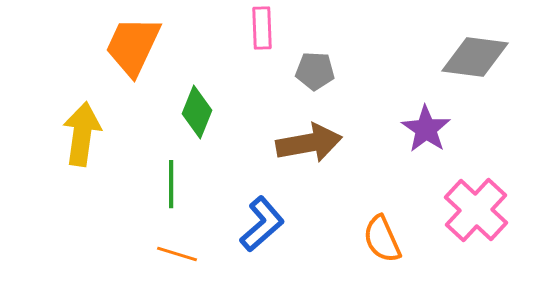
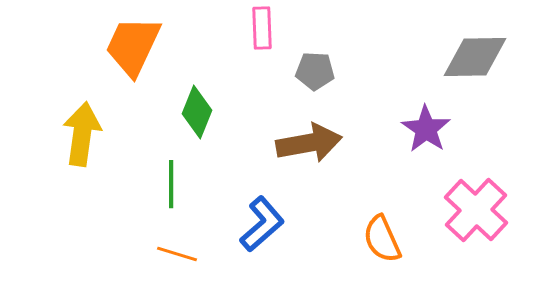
gray diamond: rotated 8 degrees counterclockwise
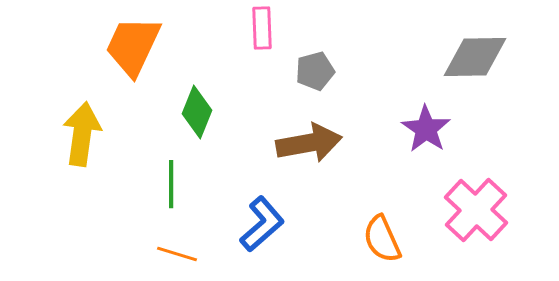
gray pentagon: rotated 18 degrees counterclockwise
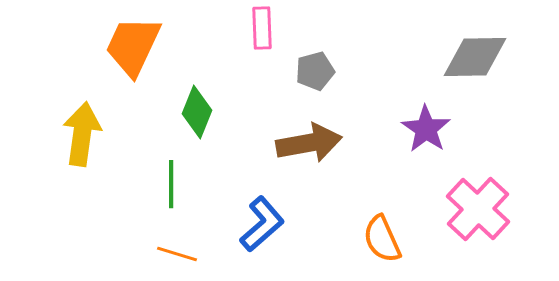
pink cross: moved 2 px right, 1 px up
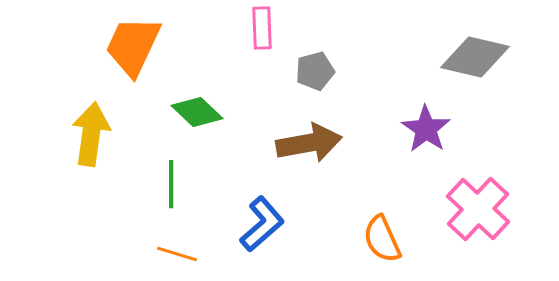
gray diamond: rotated 14 degrees clockwise
green diamond: rotated 69 degrees counterclockwise
yellow arrow: moved 9 px right
